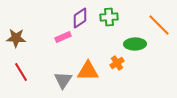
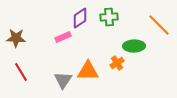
green ellipse: moved 1 px left, 2 px down
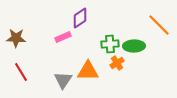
green cross: moved 1 px right, 27 px down
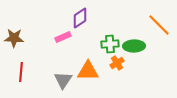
brown star: moved 2 px left
red line: rotated 36 degrees clockwise
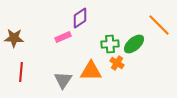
green ellipse: moved 2 px up; rotated 40 degrees counterclockwise
orange cross: rotated 24 degrees counterclockwise
orange triangle: moved 3 px right
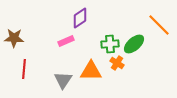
pink rectangle: moved 3 px right, 4 px down
red line: moved 3 px right, 3 px up
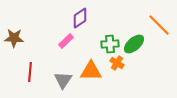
pink rectangle: rotated 21 degrees counterclockwise
red line: moved 6 px right, 3 px down
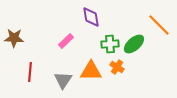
purple diamond: moved 11 px right, 1 px up; rotated 65 degrees counterclockwise
orange cross: moved 4 px down
